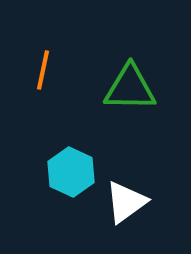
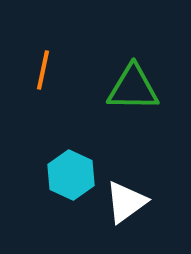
green triangle: moved 3 px right
cyan hexagon: moved 3 px down
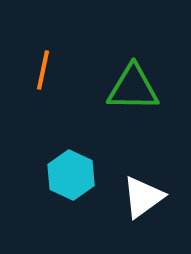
white triangle: moved 17 px right, 5 px up
